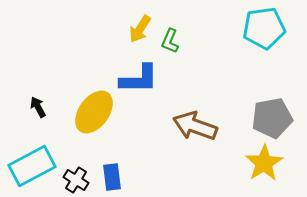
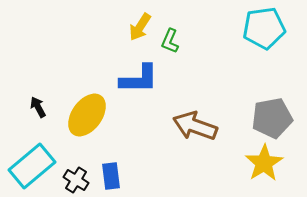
yellow arrow: moved 2 px up
yellow ellipse: moved 7 px left, 3 px down
cyan rectangle: rotated 12 degrees counterclockwise
blue rectangle: moved 1 px left, 1 px up
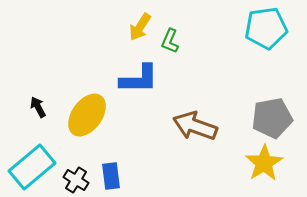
cyan pentagon: moved 2 px right
cyan rectangle: moved 1 px down
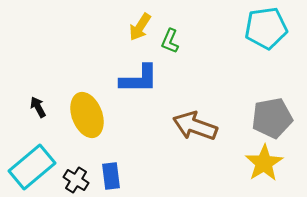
yellow ellipse: rotated 57 degrees counterclockwise
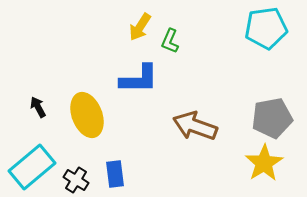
blue rectangle: moved 4 px right, 2 px up
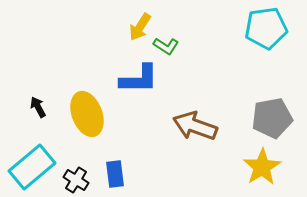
green L-shape: moved 4 px left, 5 px down; rotated 80 degrees counterclockwise
yellow ellipse: moved 1 px up
yellow star: moved 2 px left, 4 px down
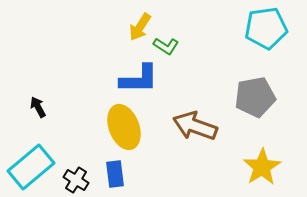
yellow ellipse: moved 37 px right, 13 px down
gray pentagon: moved 17 px left, 21 px up
cyan rectangle: moved 1 px left
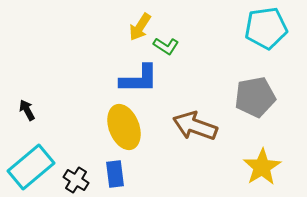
black arrow: moved 11 px left, 3 px down
